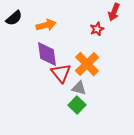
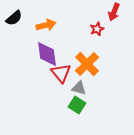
green square: rotated 12 degrees counterclockwise
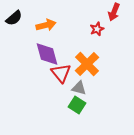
purple diamond: rotated 8 degrees counterclockwise
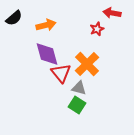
red arrow: moved 2 px left, 1 px down; rotated 78 degrees clockwise
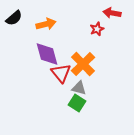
orange arrow: moved 1 px up
orange cross: moved 4 px left
green square: moved 2 px up
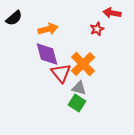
orange arrow: moved 2 px right, 5 px down
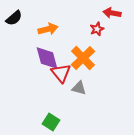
purple diamond: moved 4 px down
orange cross: moved 6 px up
green square: moved 26 px left, 19 px down
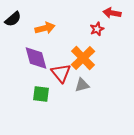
black semicircle: moved 1 px left, 1 px down
orange arrow: moved 3 px left, 1 px up
purple diamond: moved 11 px left
gray triangle: moved 3 px right, 3 px up; rotated 28 degrees counterclockwise
green square: moved 10 px left, 28 px up; rotated 24 degrees counterclockwise
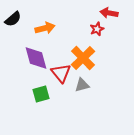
red arrow: moved 3 px left
green square: rotated 24 degrees counterclockwise
